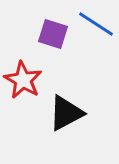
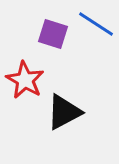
red star: moved 2 px right
black triangle: moved 2 px left, 1 px up
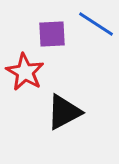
purple square: moved 1 px left; rotated 20 degrees counterclockwise
red star: moved 8 px up
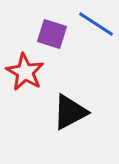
purple square: rotated 20 degrees clockwise
black triangle: moved 6 px right
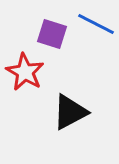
blue line: rotated 6 degrees counterclockwise
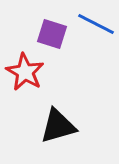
black triangle: moved 12 px left, 14 px down; rotated 12 degrees clockwise
